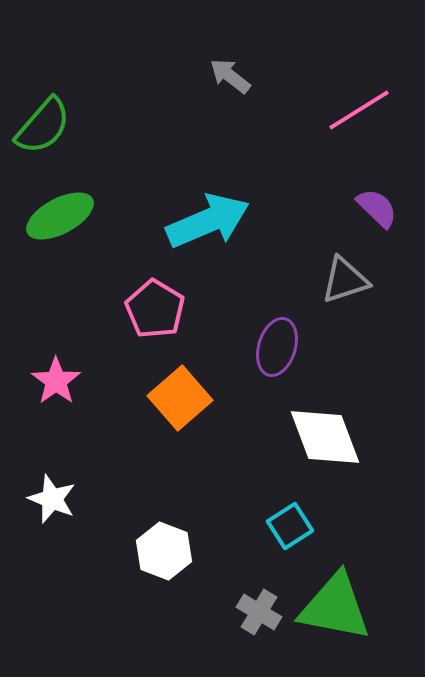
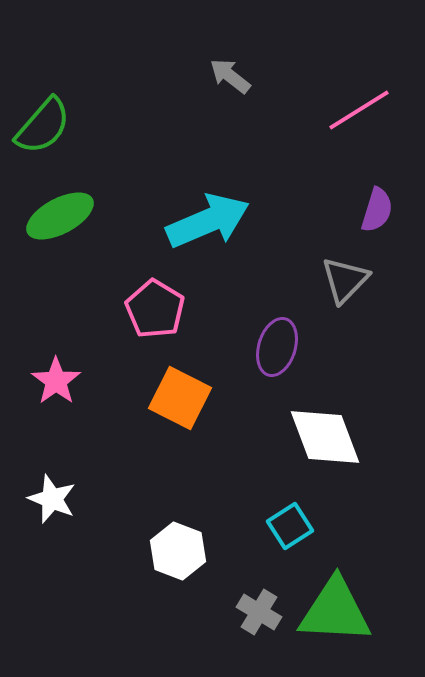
purple semicircle: moved 2 px down; rotated 63 degrees clockwise
gray triangle: rotated 28 degrees counterclockwise
orange square: rotated 22 degrees counterclockwise
white hexagon: moved 14 px right
green triangle: moved 4 px down; rotated 8 degrees counterclockwise
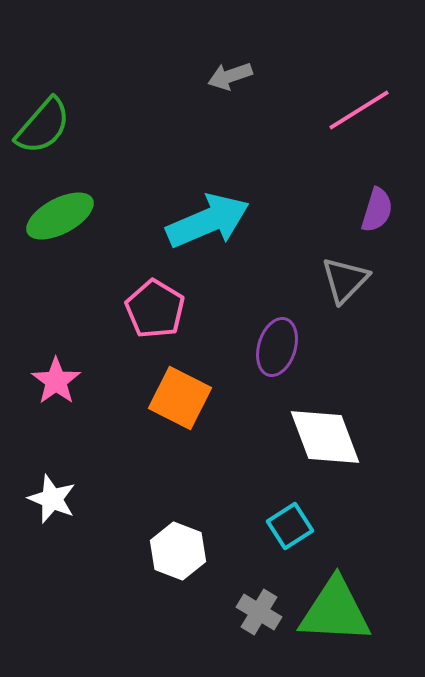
gray arrow: rotated 57 degrees counterclockwise
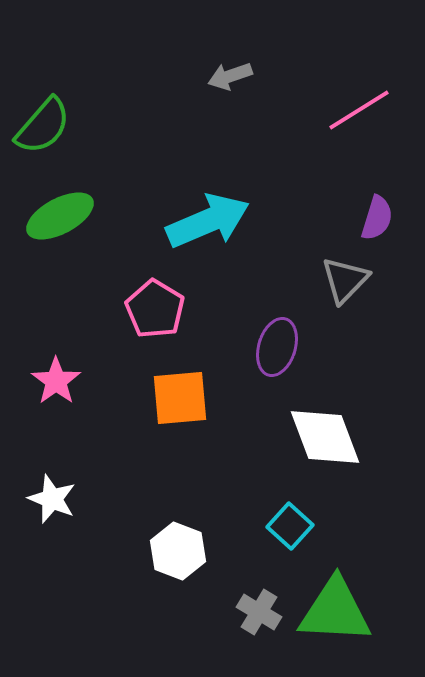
purple semicircle: moved 8 px down
orange square: rotated 32 degrees counterclockwise
cyan square: rotated 15 degrees counterclockwise
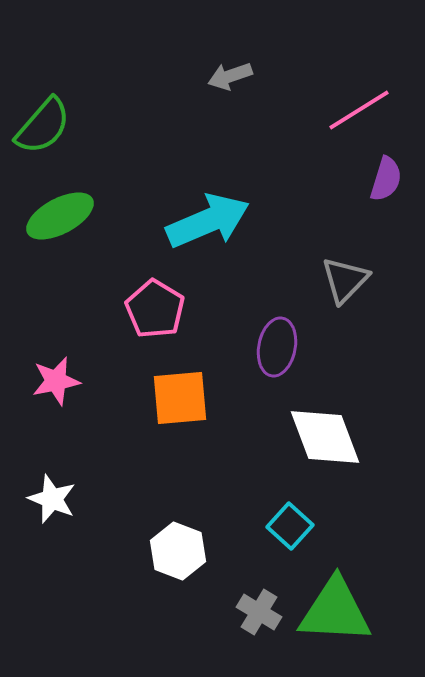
purple semicircle: moved 9 px right, 39 px up
purple ellipse: rotated 6 degrees counterclockwise
pink star: rotated 24 degrees clockwise
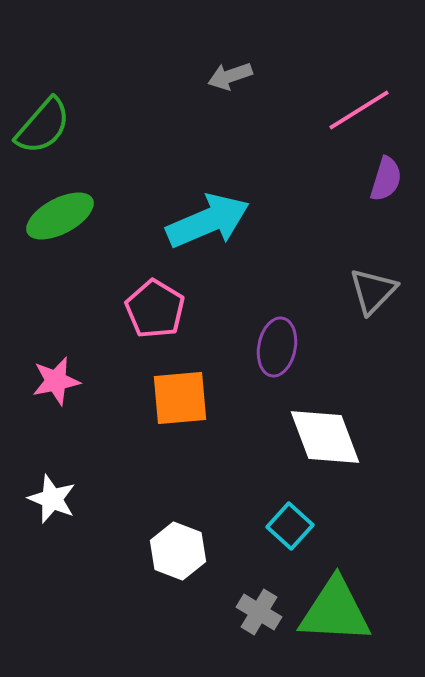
gray triangle: moved 28 px right, 11 px down
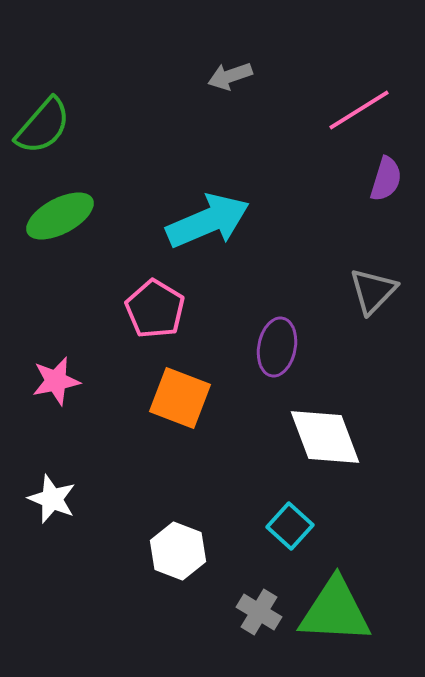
orange square: rotated 26 degrees clockwise
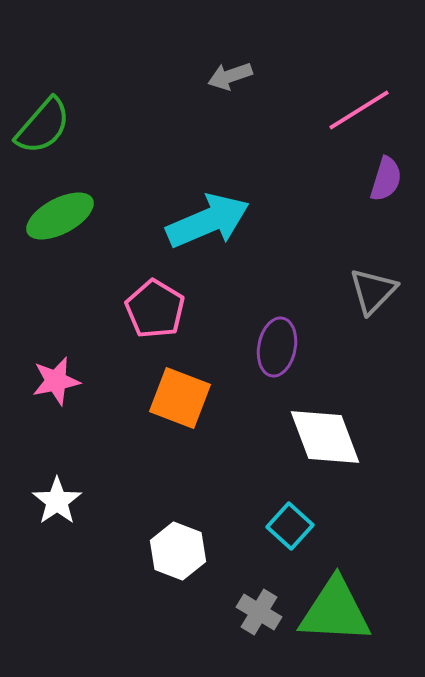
white star: moved 5 px right, 2 px down; rotated 15 degrees clockwise
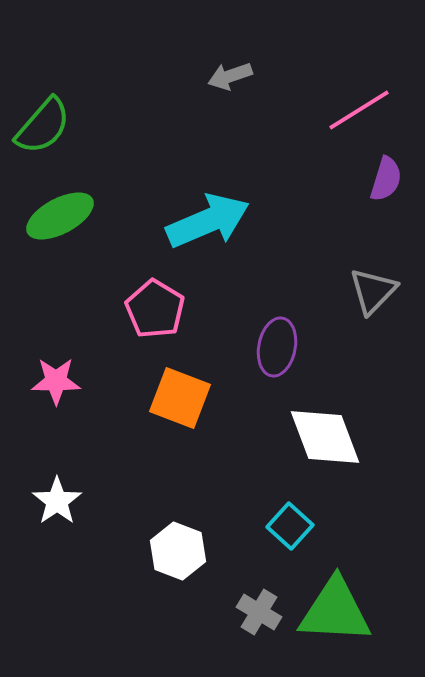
pink star: rotated 12 degrees clockwise
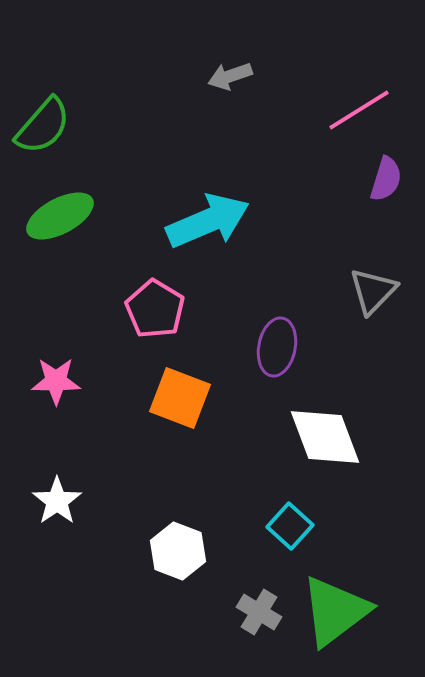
green triangle: rotated 40 degrees counterclockwise
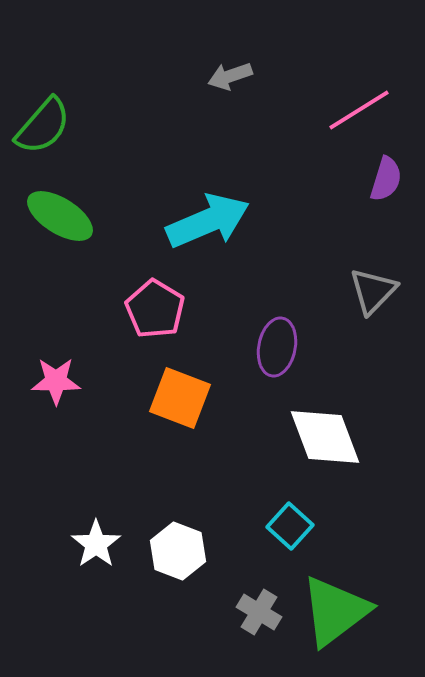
green ellipse: rotated 60 degrees clockwise
white star: moved 39 px right, 43 px down
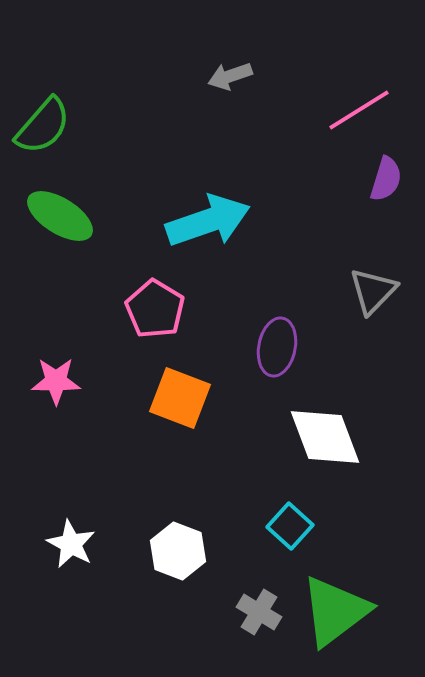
cyan arrow: rotated 4 degrees clockwise
white star: moved 25 px left; rotated 9 degrees counterclockwise
